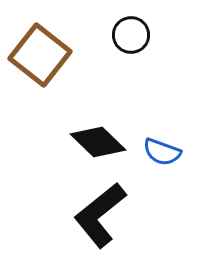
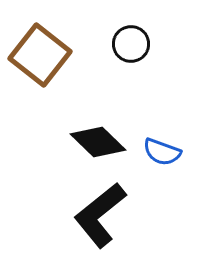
black circle: moved 9 px down
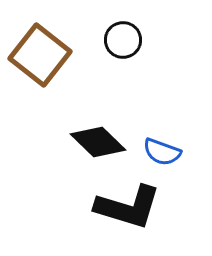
black circle: moved 8 px left, 4 px up
black L-shape: moved 28 px right, 8 px up; rotated 124 degrees counterclockwise
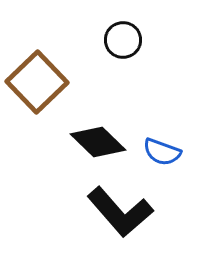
brown square: moved 3 px left, 27 px down; rotated 8 degrees clockwise
black L-shape: moved 8 px left, 5 px down; rotated 32 degrees clockwise
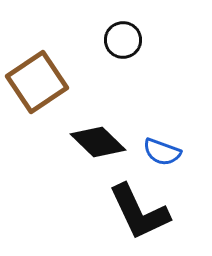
brown square: rotated 10 degrees clockwise
black L-shape: moved 19 px right; rotated 16 degrees clockwise
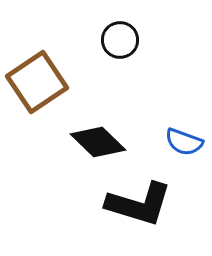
black circle: moved 3 px left
blue semicircle: moved 22 px right, 10 px up
black L-shape: moved 8 px up; rotated 48 degrees counterclockwise
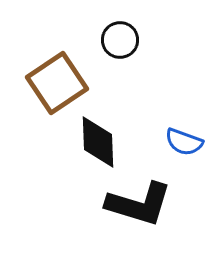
brown square: moved 20 px right, 1 px down
black diamond: rotated 44 degrees clockwise
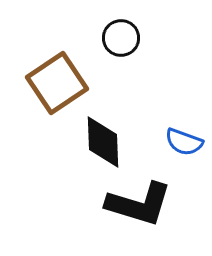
black circle: moved 1 px right, 2 px up
black diamond: moved 5 px right
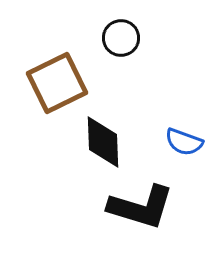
brown square: rotated 8 degrees clockwise
black L-shape: moved 2 px right, 3 px down
